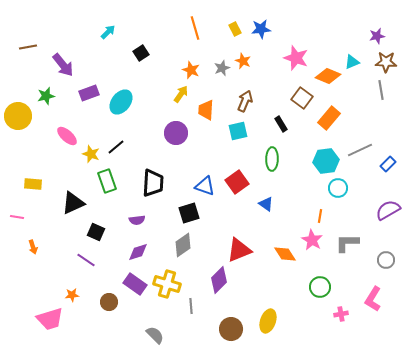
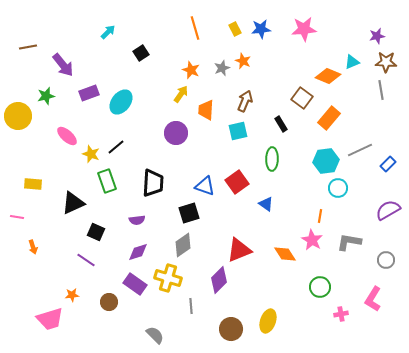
pink star at (296, 58): moved 8 px right, 29 px up; rotated 25 degrees counterclockwise
gray L-shape at (347, 243): moved 2 px right, 1 px up; rotated 10 degrees clockwise
yellow cross at (167, 284): moved 1 px right, 6 px up
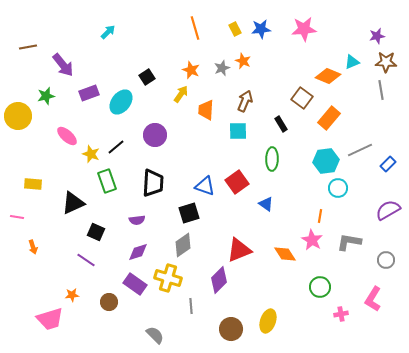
black square at (141, 53): moved 6 px right, 24 px down
cyan square at (238, 131): rotated 12 degrees clockwise
purple circle at (176, 133): moved 21 px left, 2 px down
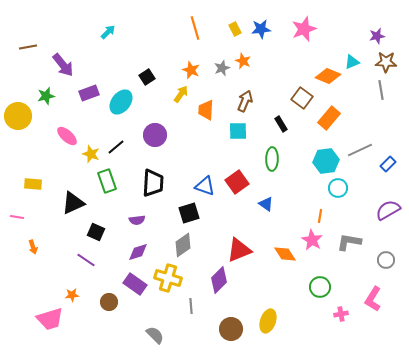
pink star at (304, 29): rotated 15 degrees counterclockwise
